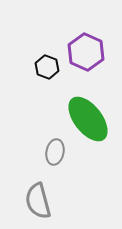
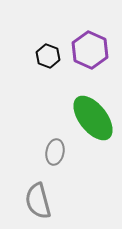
purple hexagon: moved 4 px right, 2 px up
black hexagon: moved 1 px right, 11 px up
green ellipse: moved 5 px right, 1 px up
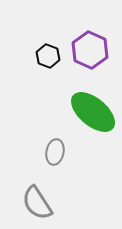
green ellipse: moved 6 px up; rotated 12 degrees counterclockwise
gray semicircle: moved 1 px left, 2 px down; rotated 18 degrees counterclockwise
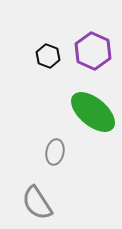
purple hexagon: moved 3 px right, 1 px down
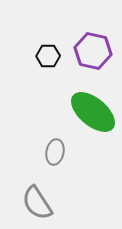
purple hexagon: rotated 12 degrees counterclockwise
black hexagon: rotated 20 degrees counterclockwise
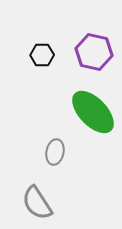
purple hexagon: moved 1 px right, 1 px down
black hexagon: moved 6 px left, 1 px up
green ellipse: rotated 6 degrees clockwise
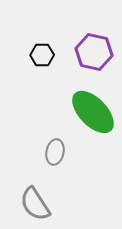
gray semicircle: moved 2 px left, 1 px down
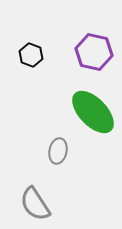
black hexagon: moved 11 px left; rotated 20 degrees clockwise
gray ellipse: moved 3 px right, 1 px up
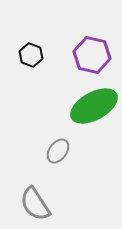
purple hexagon: moved 2 px left, 3 px down
green ellipse: moved 1 px right, 6 px up; rotated 75 degrees counterclockwise
gray ellipse: rotated 25 degrees clockwise
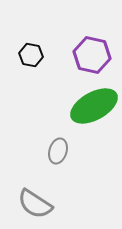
black hexagon: rotated 10 degrees counterclockwise
gray ellipse: rotated 20 degrees counterclockwise
gray semicircle: rotated 24 degrees counterclockwise
